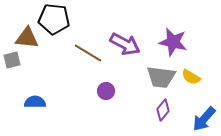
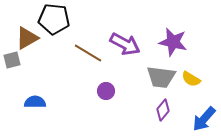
brown triangle: rotated 35 degrees counterclockwise
yellow semicircle: moved 2 px down
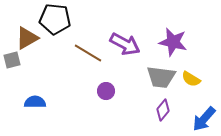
black pentagon: moved 1 px right
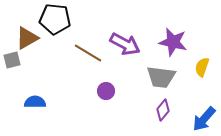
yellow semicircle: moved 11 px right, 12 px up; rotated 78 degrees clockwise
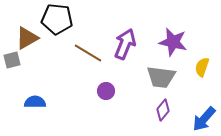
black pentagon: moved 2 px right
purple arrow: rotated 96 degrees counterclockwise
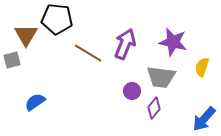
brown triangle: moved 1 px left, 3 px up; rotated 30 degrees counterclockwise
purple circle: moved 26 px right
blue semicircle: rotated 35 degrees counterclockwise
purple diamond: moved 9 px left, 2 px up
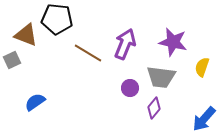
brown triangle: rotated 40 degrees counterclockwise
gray square: rotated 12 degrees counterclockwise
purple circle: moved 2 px left, 3 px up
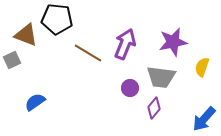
purple star: rotated 24 degrees counterclockwise
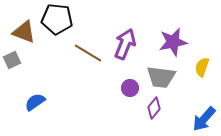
brown triangle: moved 2 px left, 3 px up
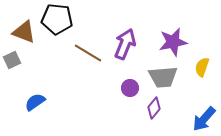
gray trapezoid: moved 2 px right; rotated 12 degrees counterclockwise
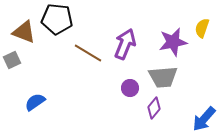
yellow semicircle: moved 39 px up
